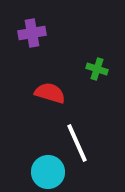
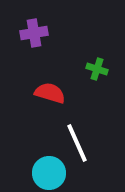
purple cross: moved 2 px right
cyan circle: moved 1 px right, 1 px down
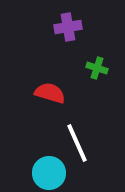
purple cross: moved 34 px right, 6 px up
green cross: moved 1 px up
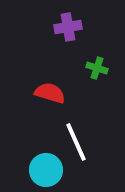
white line: moved 1 px left, 1 px up
cyan circle: moved 3 px left, 3 px up
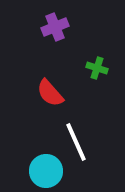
purple cross: moved 13 px left; rotated 12 degrees counterclockwise
red semicircle: rotated 148 degrees counterclockwise
cyan circle: moved 1 px down
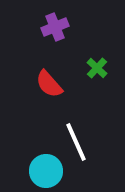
green cross: rotated 25 degrees clockwise
red semicircle: moved 1 px left, 9 px up
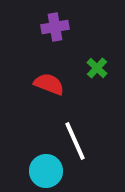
purple cross: rotated 12 degrees clockwise
red semicircle: rotated 152 degrees clockwise
white line: moved 1 px left, 1 px up
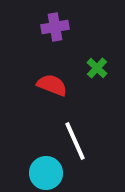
red semicircle: moved 3 px right, 1 px down
cyan circle: moved 2 px down
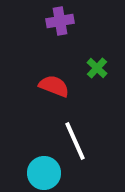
purple cross: moved 5 px right, 6 px up
red semicircle: moved 2 px right, 1 px down
cyan circle: moved 2 px left
